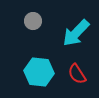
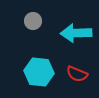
cyan arrow: rotated 44 degrees clockwise
red semicircle: rotated 35 degrees counterclockwise
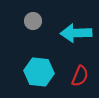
red semicircle: moved 3 px right, 2 px down; rotated 90 degrees counterclockwise
